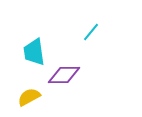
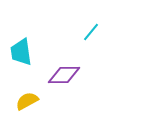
cyan trapezoid: moved 13 px left
yellow semicircle: moved 2 px left, 4 px down
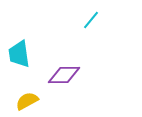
cyan line: moved 12 px up
cyan trapezoid: moved 2 px left, 2 px down
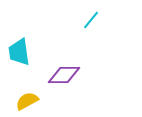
cyan trapezoid: moved 2 px up
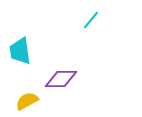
cyan trapezoid: moved 1 px right, 1 px up
purple diamond: moved 3 px left, 4 px down
